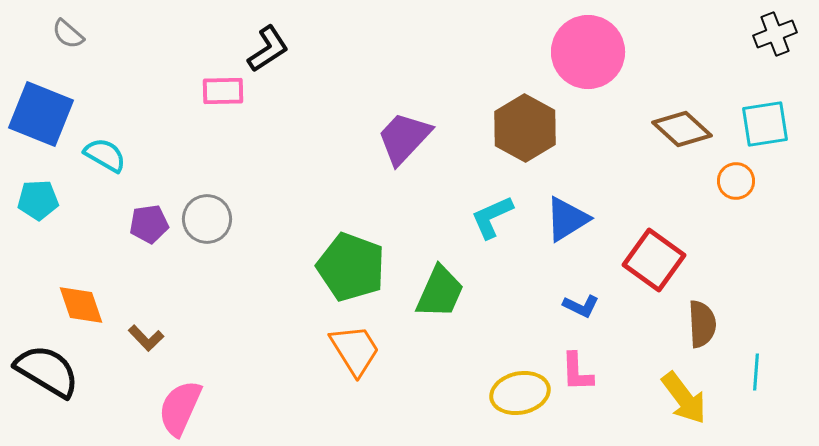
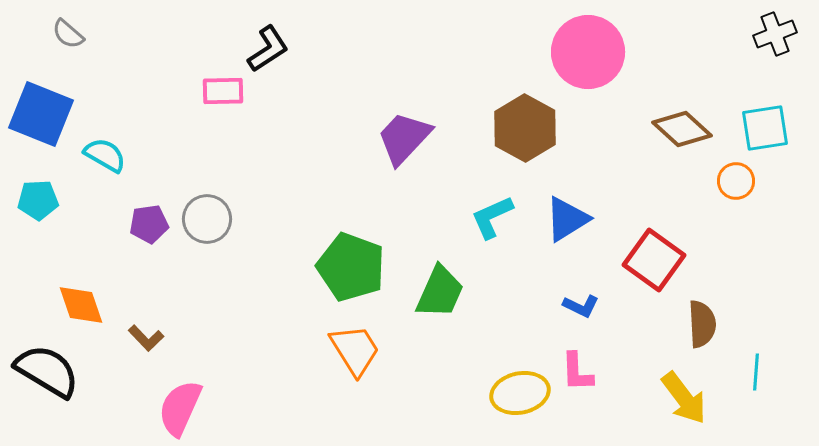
cyan square: moved 4 px down
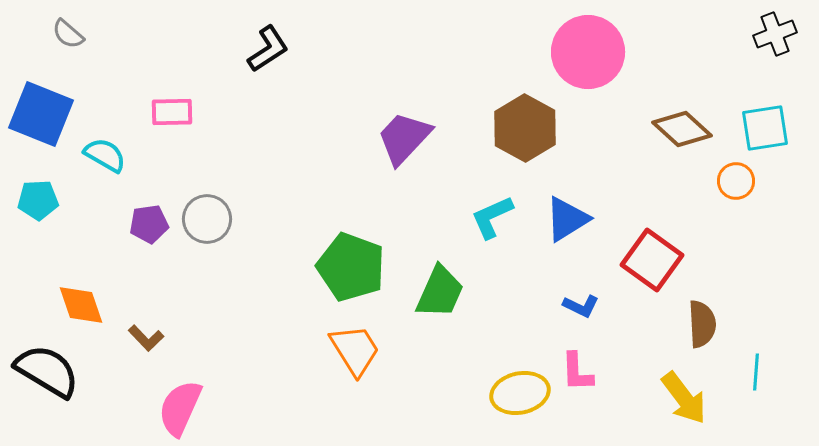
pink rectangle: moved 51 px left, 21 px down
red square: moved 2 px left
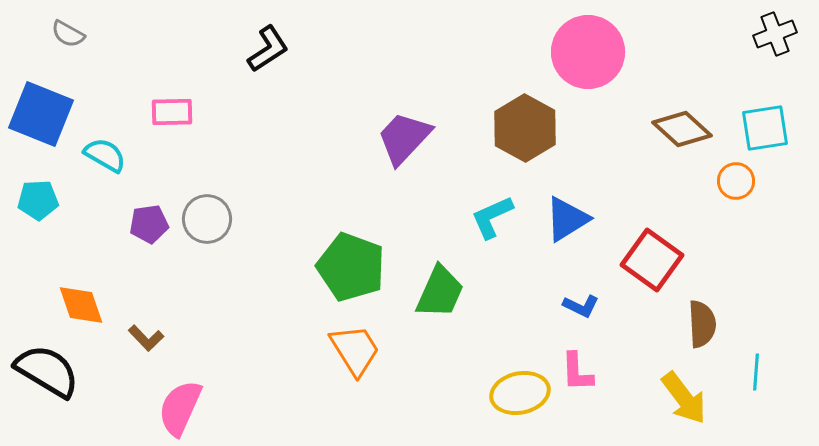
gray semicircle: rotated 12 degrees counterclockwise
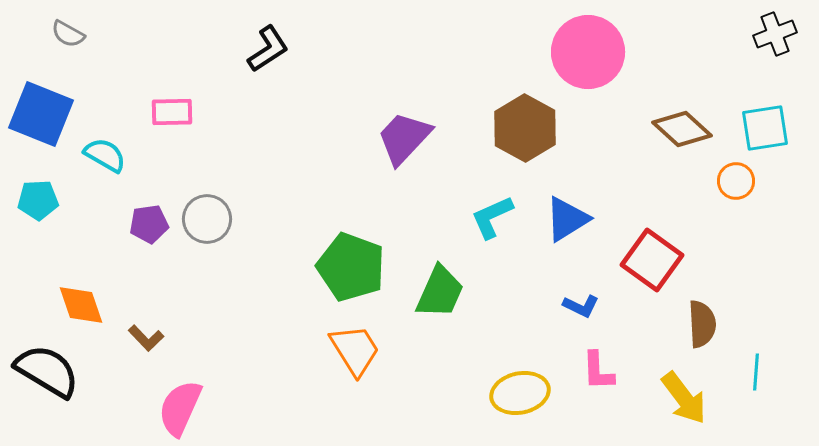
pink L-shape: moved 21 px right, 1 px up
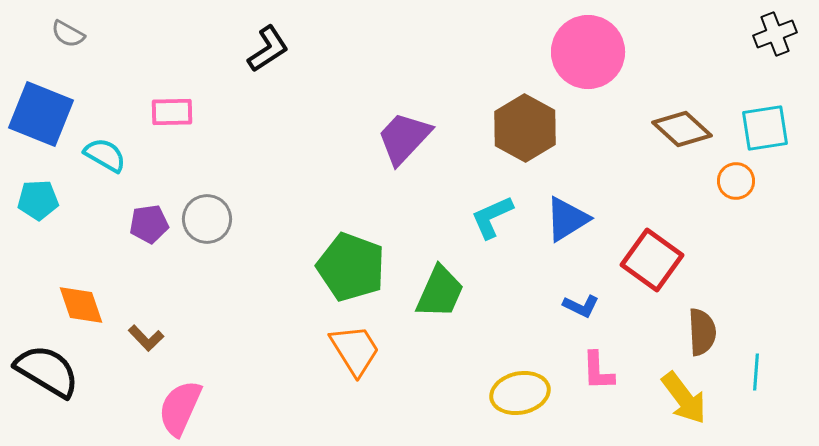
brown semicircle: moved 8 px down
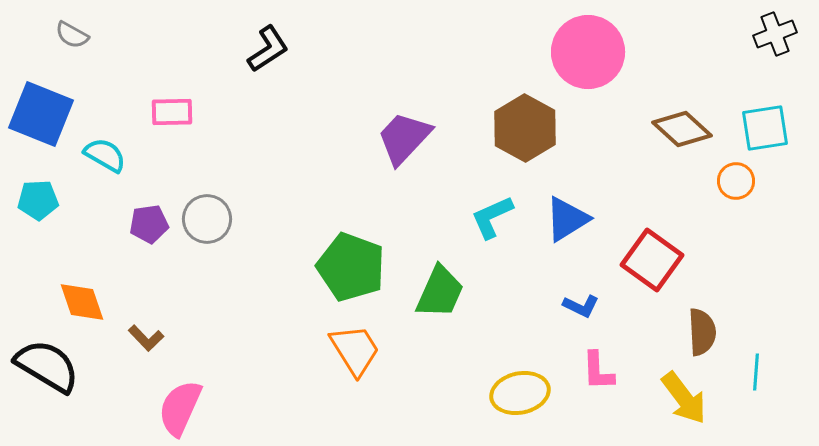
gray semicircle: moved 4 px right, 1 px down
orange diamond: moved 1 px right, 3 px up
black semicircle: moved 5 px up
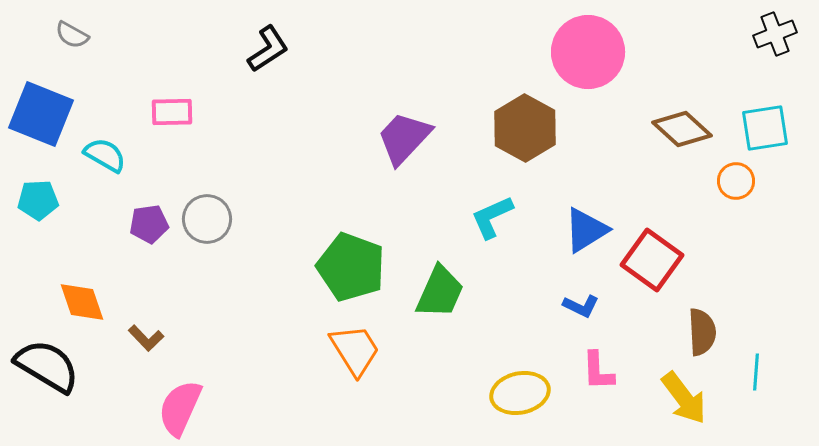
blue triangle: moved 19 px right, 11 px down
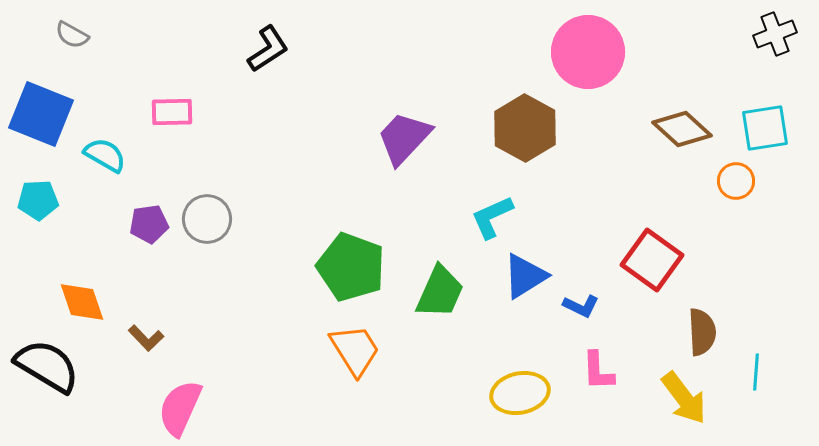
blue triangle: moved 61 px left, 46 px down
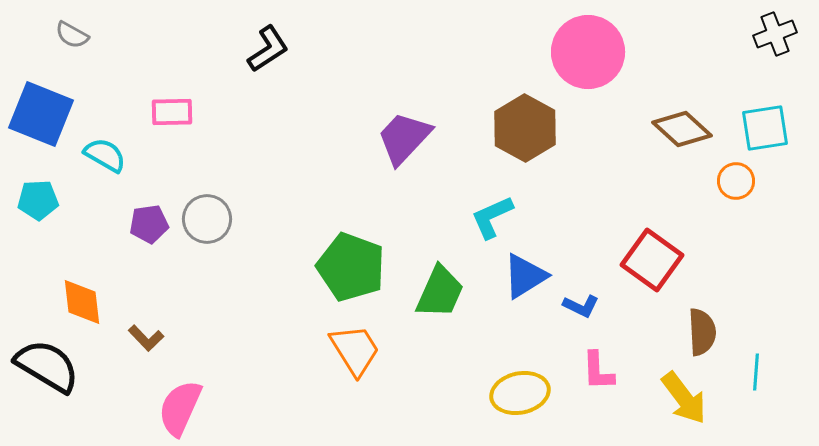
orange diamond: rotated 12 degrees clockwise
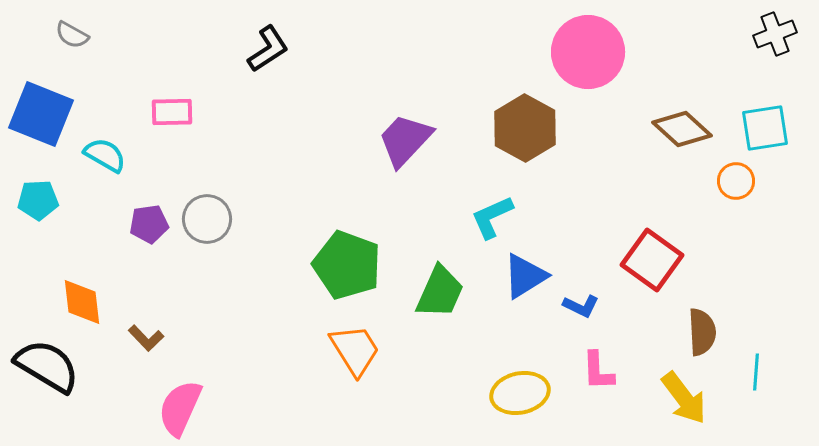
purple trapezoid: moved 1 px right, 2 px down
green pentagon: moved 4 px left, 2 px up
